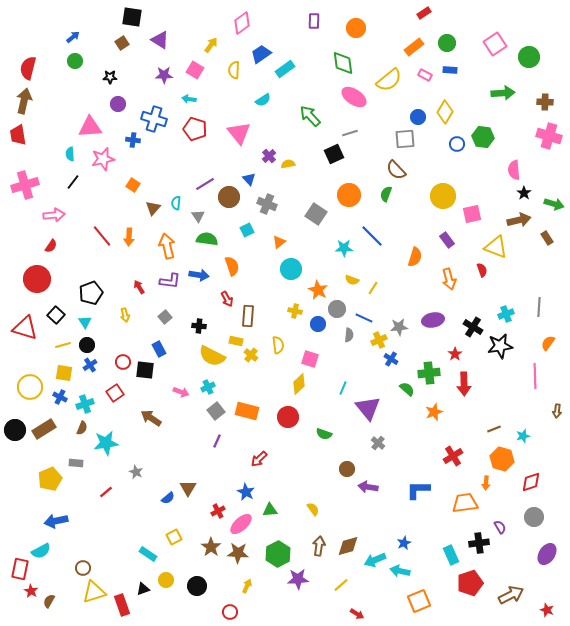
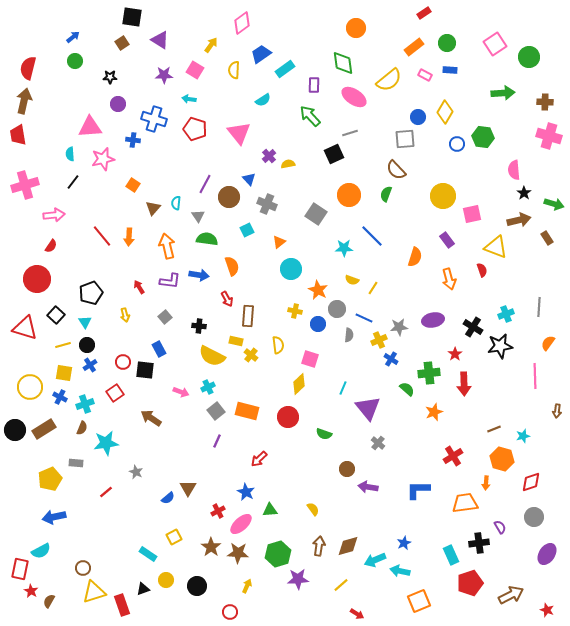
purple rectangle at (314, 21): moved 64 px down
purple line at (205, 184): rotated 30 degrees counterclockwise
blue arrow at (56, 521): moved 2 px left, 4 px up
green hexagon at (278, 554): rotated 10 degrees clockwise
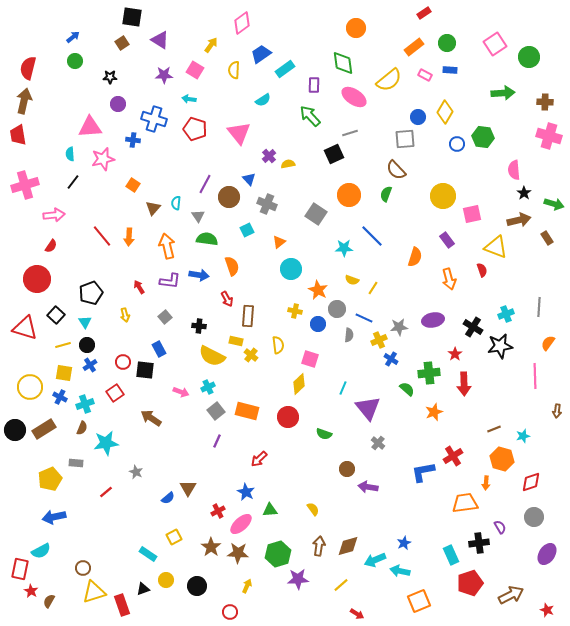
blue L-shape at (418, 490): moved 5 px right, 18 px up; rotated 10 degrees counterclockwise
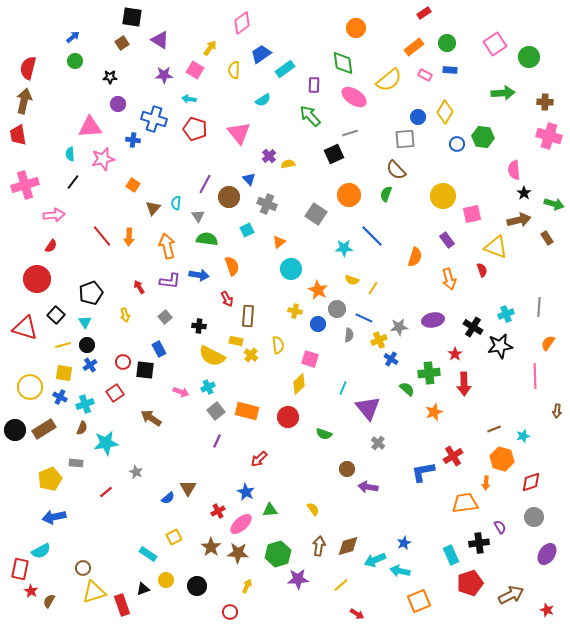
yellow arrow at (211, 45): moved 1 px left, 3 px down
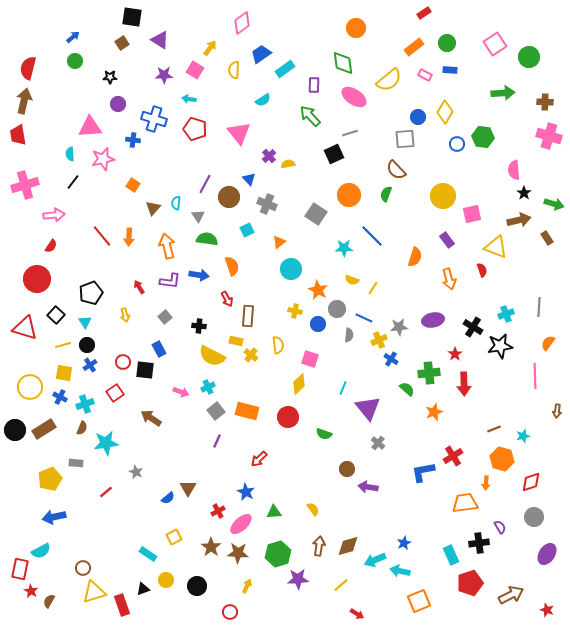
green triangle at (270, 510): moved 4 px right, 2 px down
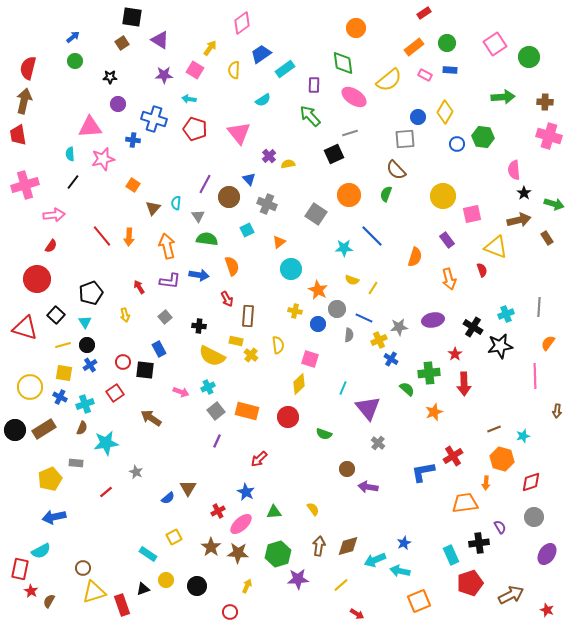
green arrow at (503, 93): moved 4 px down
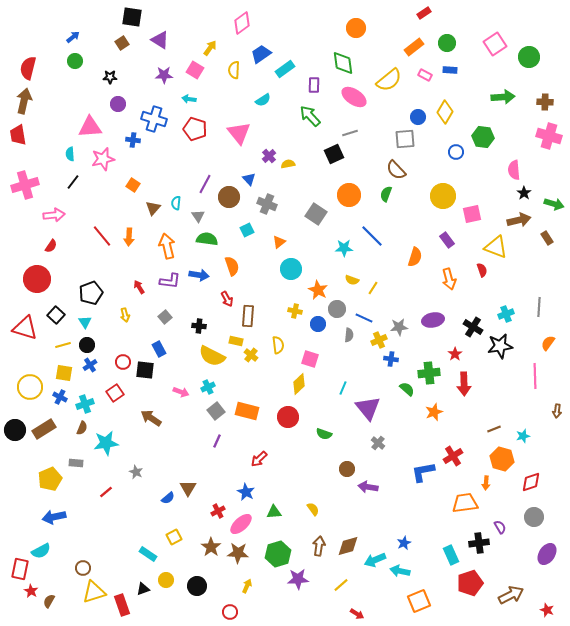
blue circle at (457, 144): moved 1 px left, 8 px down
blue cross at (391, 359): rotated 24 degrees counterclockwise
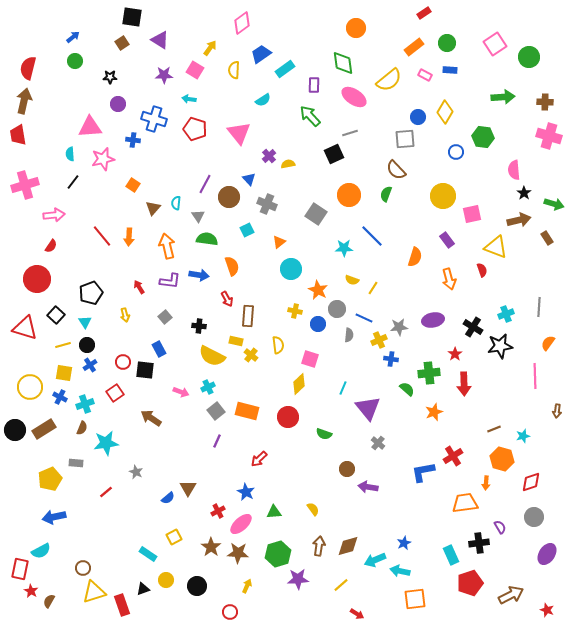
orange square at (419, 601): moved 4 px left, 2 px up; rotated 15 degrees clockwise
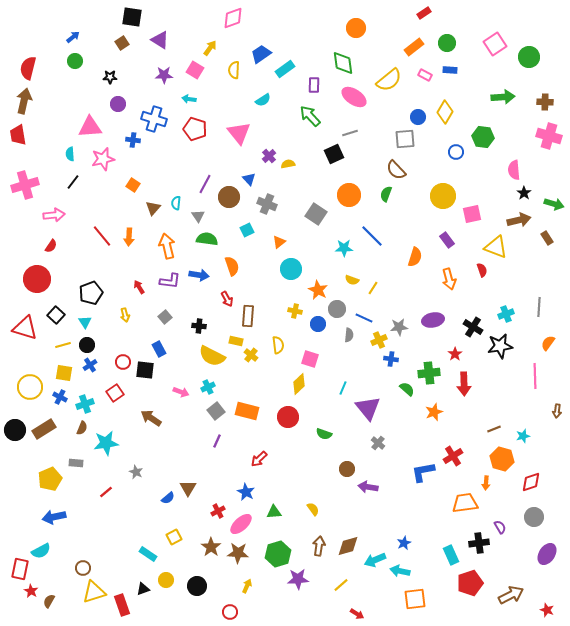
pink diamond at (242, 23): moved 9 px left, 5 px up; rotated 15 degrees clockwise
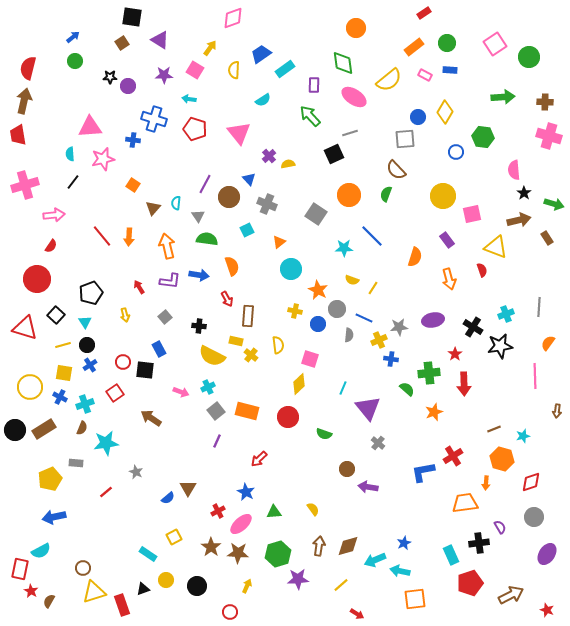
purple circle at (118, 104): moved 10 px right, 18 px up
